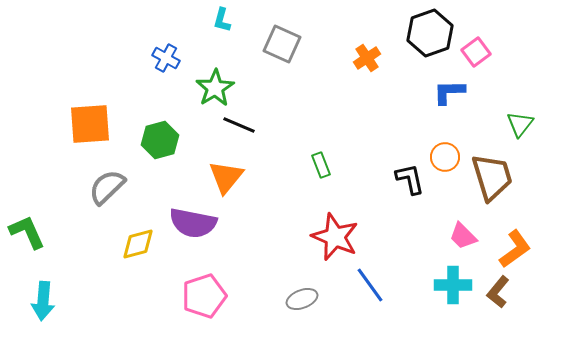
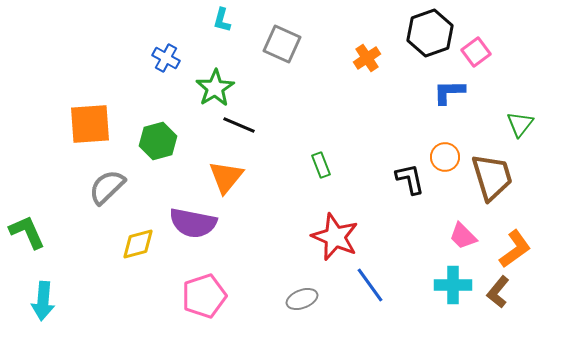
green hexagon: moved 2 px left, 1 px down
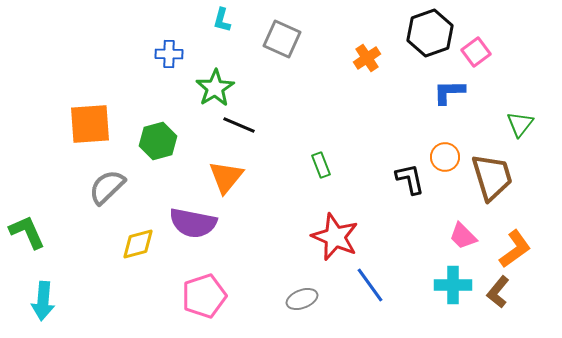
gray square: moved 5 px up
blue cross: moved 3 px right, 4 px up; rotated 28 degrees counterclockwise
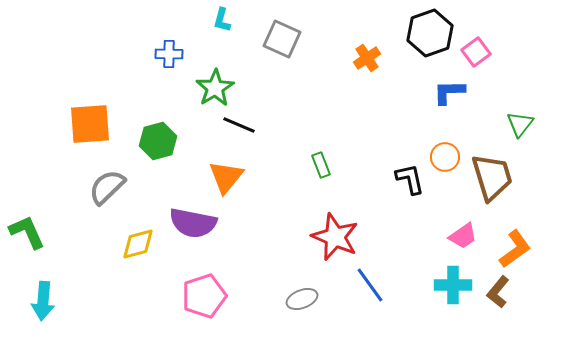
pink trapezoid: rotated 80 degrees counterclockwise
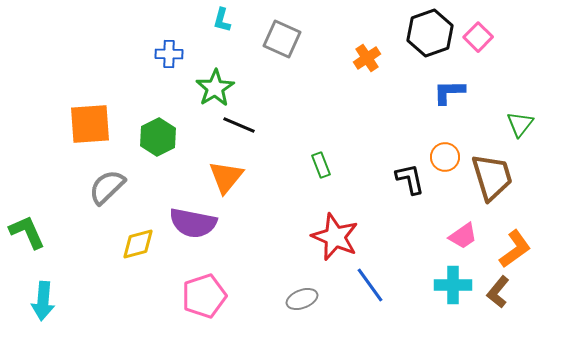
pink square: moved 2 px right, 15 px up; rotated 8 degrees counterclockwise
green hexagon: moved 4 px up; rotated 12 degrees counterclockwise
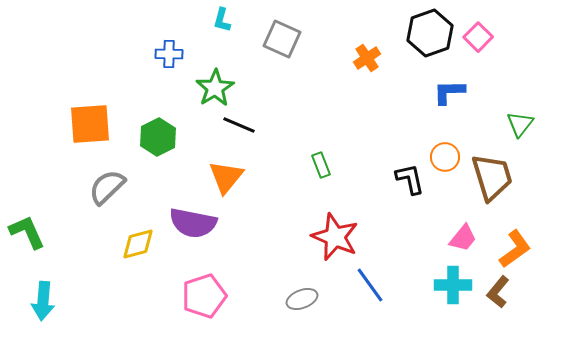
pink trapezoid: moved 2 px down; rotated 16 degrees counterclockwise
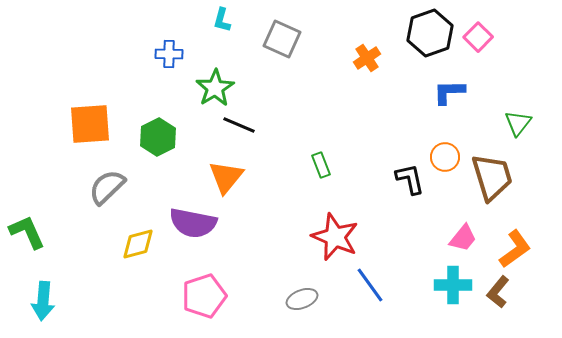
green triangle: moved 2 px left, 1 px up
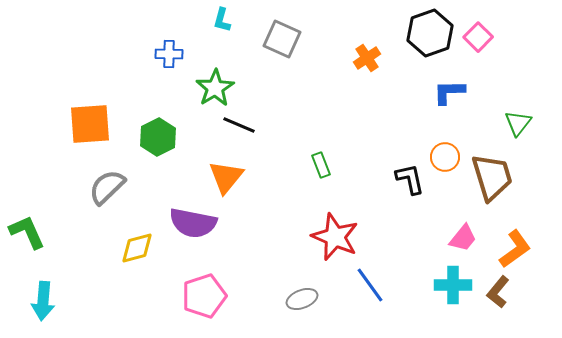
yellow diamond: moved 1 px left, 4 px down
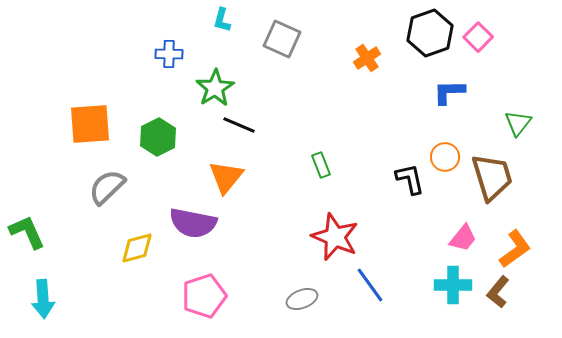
cyan arrow: moved 2 px up; rotated 9 degrees counterclockwise
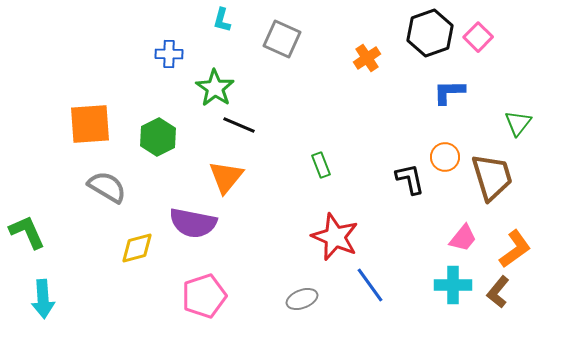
green star: rotated 6 degrees counterclockwise
gray semicircle: rotated 75 degrees clockwise
